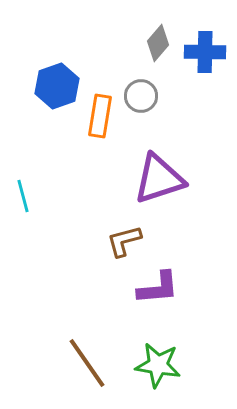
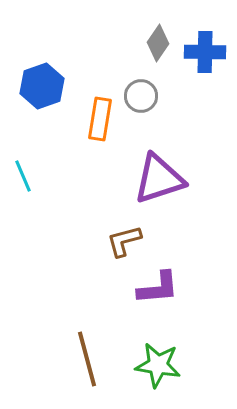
gray diamond: rotated 6 degrees counterclockwise
blue hexagon: moved 15 px left
orange rectangle: moved 3 px down
cyan line: moved 20 px up; rotated 8 degrees counterclockwise
brown line: moved 4 px up; rotated 20 degrees clockwise
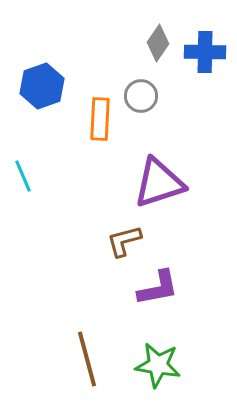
orange rectangle: rotated 6 degrees counterclockwise
purple triangle: moved 4 px down
purple L-shape: rotated 6 degrees counterclockwise
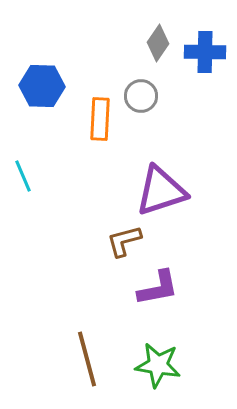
blue hexagon: rotated 21 degrees clockwise
purple triangle: moved 2 px right, 8 px down
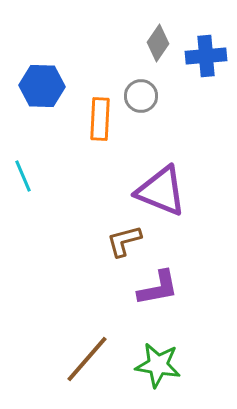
blue cross: moved 1 px right, 4 px down; rotated 6 degrees counterclockwise
purple triangle: rotated 40 degrees clockwise
brown line: rotated 56 degrees clockwise
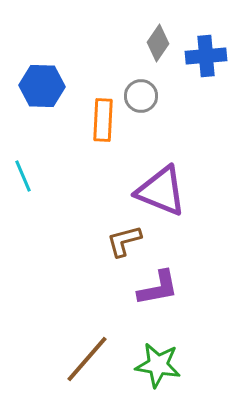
orange rectangle: moved 3 px right, 1 px down
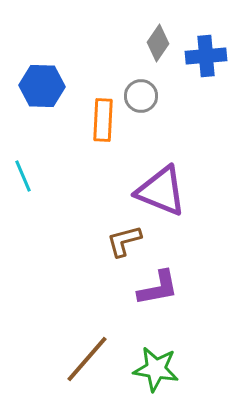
green star: moved 2 px left, 4 px down
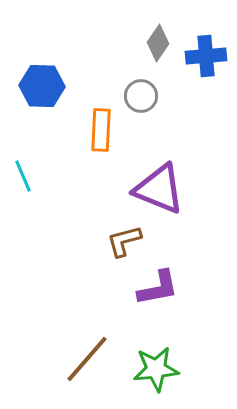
orange rectangle: moved 2 px left, 10 px down
purple triangle: moved 2 px left, 2 px up
green star: rotated 15 degrees counterclockwise
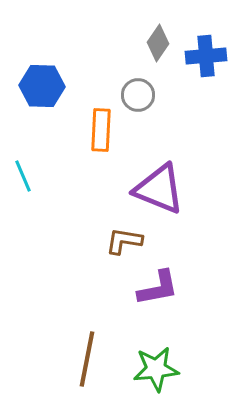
gray circle: moved 3 px left, 1 px up
brown L-shape: rotated 24 degrees clockwise
brown line: rotated 30 degrees counterclockwise
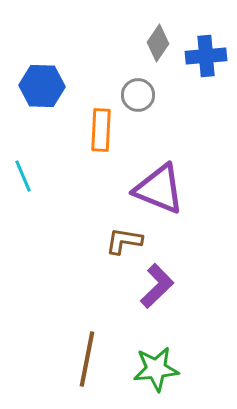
purple L-shape: moved 1 px left, 2 px up; rotated 33 degrees counterclockwise
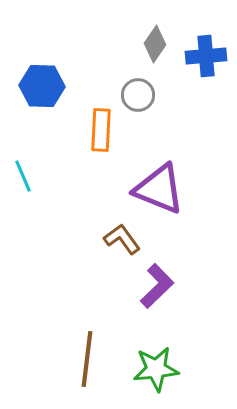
gray diamond: moved 3 px left, 1 px down
brown L-shape: moved 2 px left, 2 px up; rotated 45 degrees clockwise
brown line: rotated 4 degrees counterclockwise
